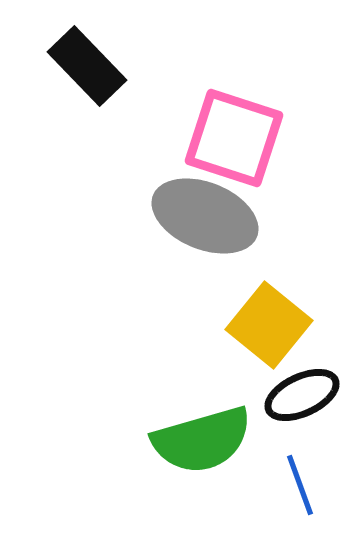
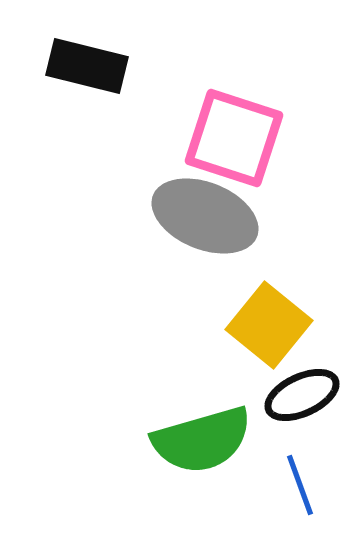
black rectangle: rotated 32 degrees counterclockwise
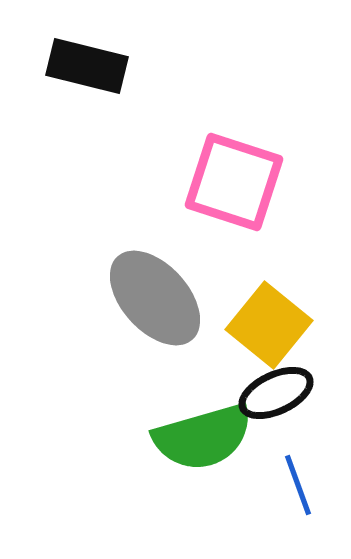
pink square: moved 44 px down
gray ellipse: moved 50 px left, 82 px down; rotated 26 degrees clockwise
black ellipse: moved 26 px left, 2 px up
green semicircle: moved 1 px right, 3 px up
blue line: moved 2 px left
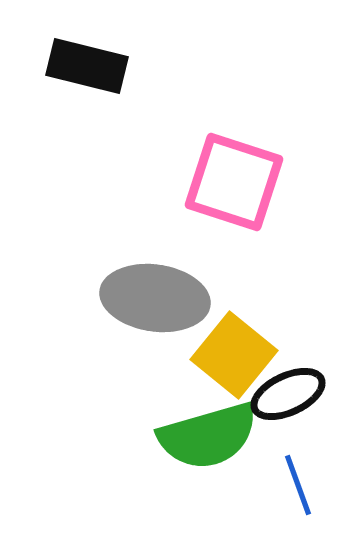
gray ellipse: rotated 40 degrees counterclockwise
yellow square: moved 35 px left, 30 px down
black ellipse: moved 12 px right, 1 px down
green semicircle: moved 5 px right, 1 px up
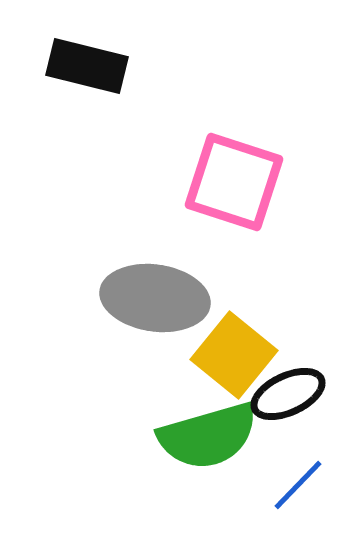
blue line: rotated 64 degrees clockwise
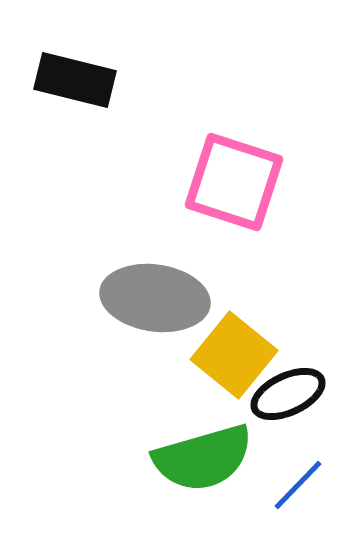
black rectangle: moved 12 px left, 14 px down
green semicircle: moved 5 px left, 22 px down
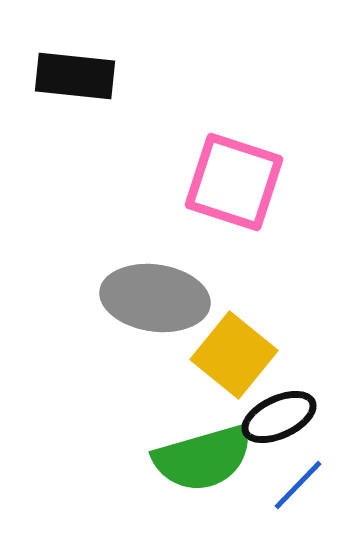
black rectangle: moved 4 px up; rotated 8 degrees counterclockwise
black ellipse: moved 9 px left, 23 px down
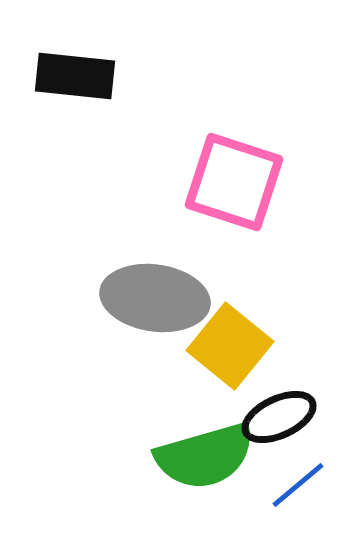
yellow square: moved 4 px left, 9 px up
green semicircle: moved 2 px right, 2 px up
blue line: rotated 6 degrees clockwise
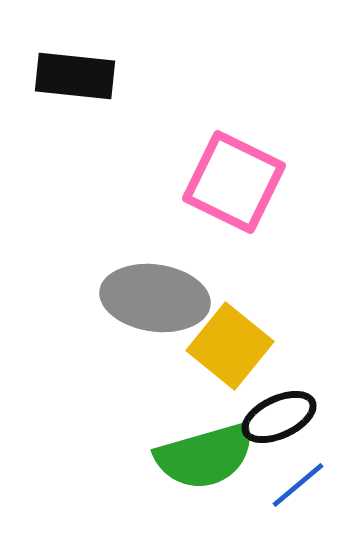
pink square: rotated 8 degrees clockwise
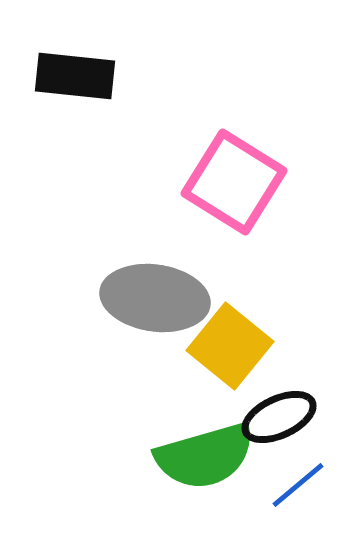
pink square: rotated 6 degrees clockwise
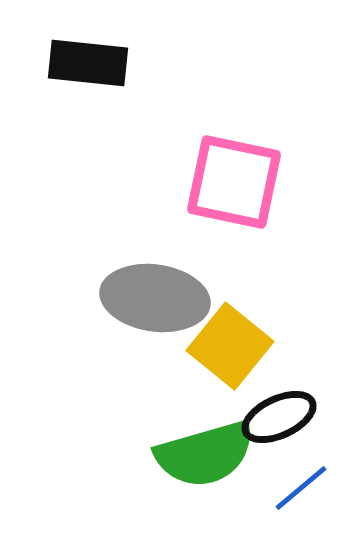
black rectangle: moved 13 px right, 13 px up
pink square: rotated 20 degrees counterclockwise
green semicircle: moved 2 px up
blue line: moved 3 px right, 3 px down
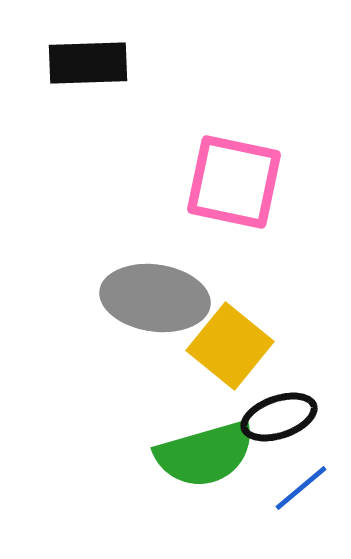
black rectangle: rotated 8 degrees counterclockwise
black ellipse: rotated 6 degrees clockwise
